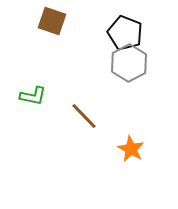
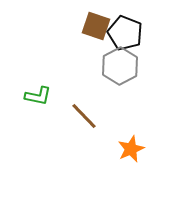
brown square: moved 44 px right, 5 px down
gray hexagon: moved 9 px left, 3 px down
green L-shape: moved 5 px right
orange star: rotated 20 degrees clockwise
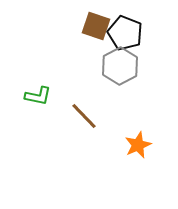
orange star: moved 7 px right, 4 px up
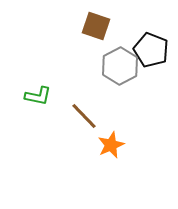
black pentagon: moved 26 px right, 17 px down
orange star: moved 27 px left
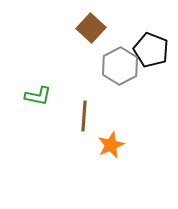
brown square: moved 5 px left, 2 px down; rotated 24 degrees clockwise
brown line: rotated 48 degrees clockwise
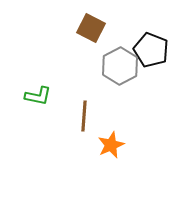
brown square: rotated 16 degrees counterclockwise
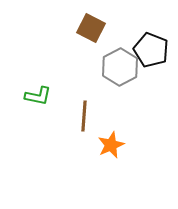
gray hexagon: moved 1 px down
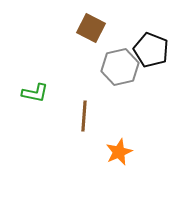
gray hexagon: rotated 15 degrees clockwise
green L-shape: moved 3 px left, 3 px up
orange star: moved 8 px right, 7 px down
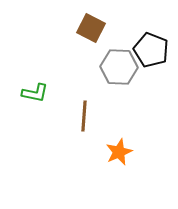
gray hexagon: moved 1 px left; rotated 15 degrees clockwise
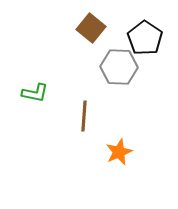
brown square: rotated 12 degrees clockwise
black pentagon: moved 6 px left, 12 px up; rotated 12 degrees clockwise
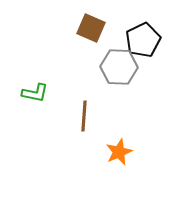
brown square: rotated 16 degrees counterclockwise
black pentagon: moved 2 px left, 2 px down; rotated 12 degrees clockwise
